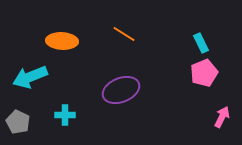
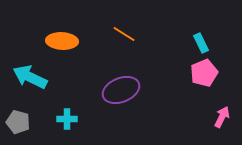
cyan arrow: rotated 48 degrees clockwise
cyan cross: moved 2 px right, 4 px down
gray pentagon: rotated 10 degrees counterclockwise
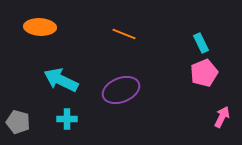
orange line: rotated 10 degrees counterclockwise
orange ellipse: moved 22 px left, 14 px up
cyan arrow: moved 31 px right, 3 px down
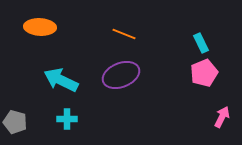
purple ellipse: moved 15 px up
gray pentagon: moved 3 px left
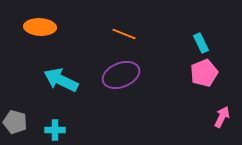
cyan cross: moved 12 px left, 11 px down
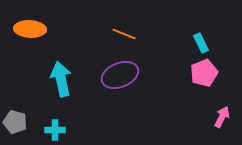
orange ellipse: moved 10 px left, 2 px down
purple ellipse: moved 1 px left
cyan arrow: moved 1 px up; rotated 52 degrees clockwise
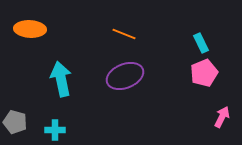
purple ellipse: moved 5 px right, 1 px down
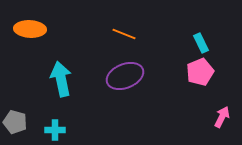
pink pentagon: moved 4 px left, 1 px up
